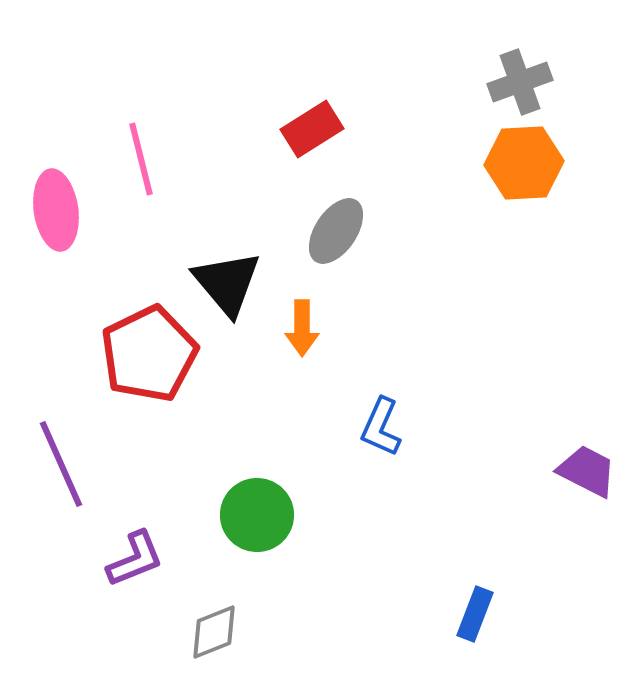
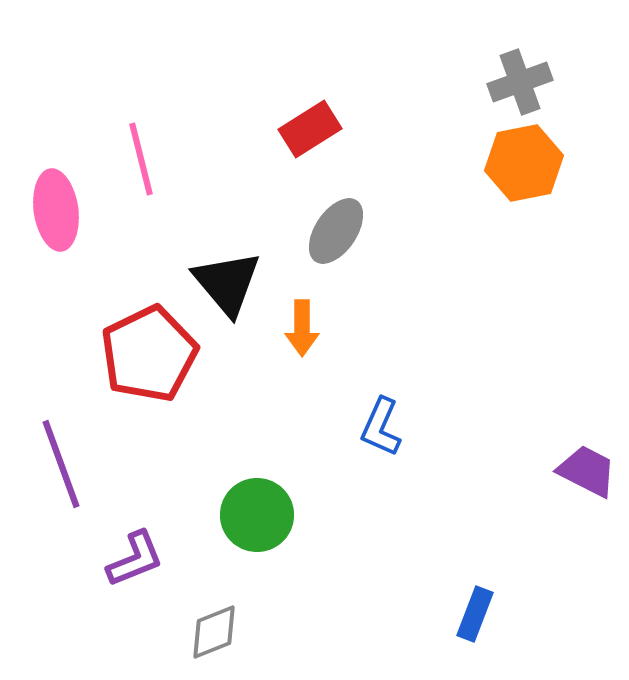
red rectangle: moved 2 px left
orange hexagon: rotated 8 degrees counterclockwise
purple line: rotated 4 degrees clockwise
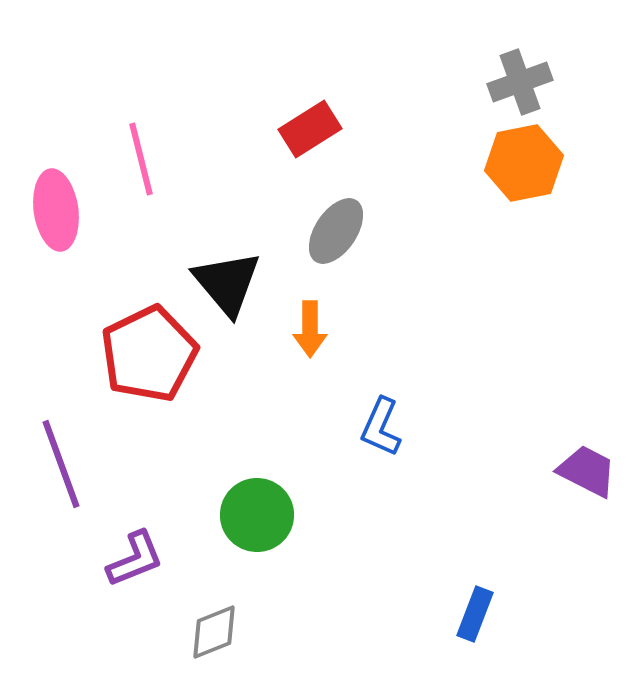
orange arrow: moved 8 px right, 1 px down
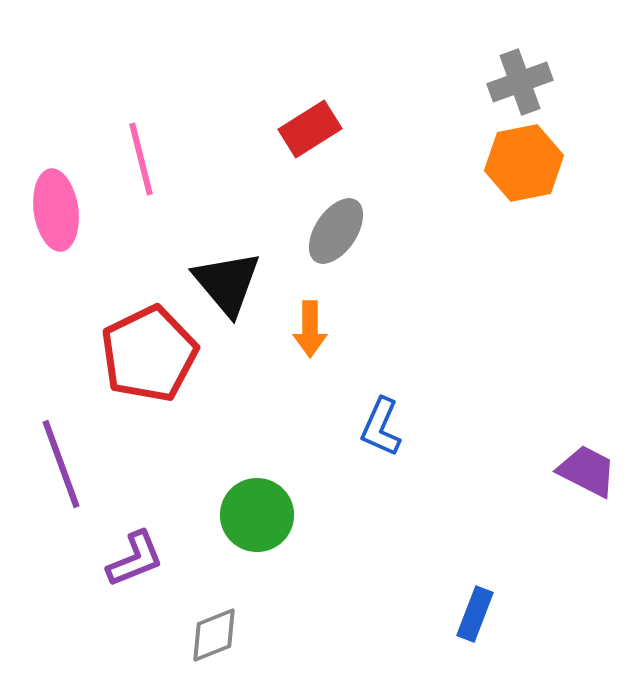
gray diamond: moved 3 px down
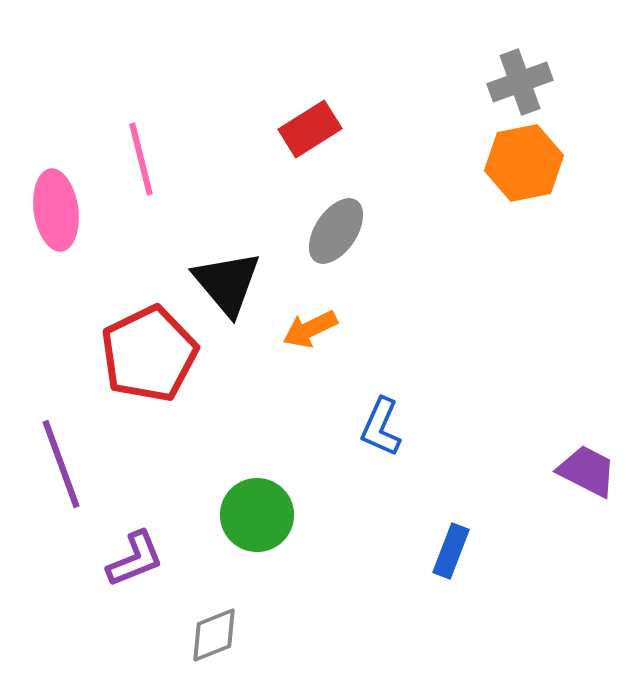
orange arrow: rotated 64 degrees clockwise
blue rectangle: moved 24 px left, 63 px up
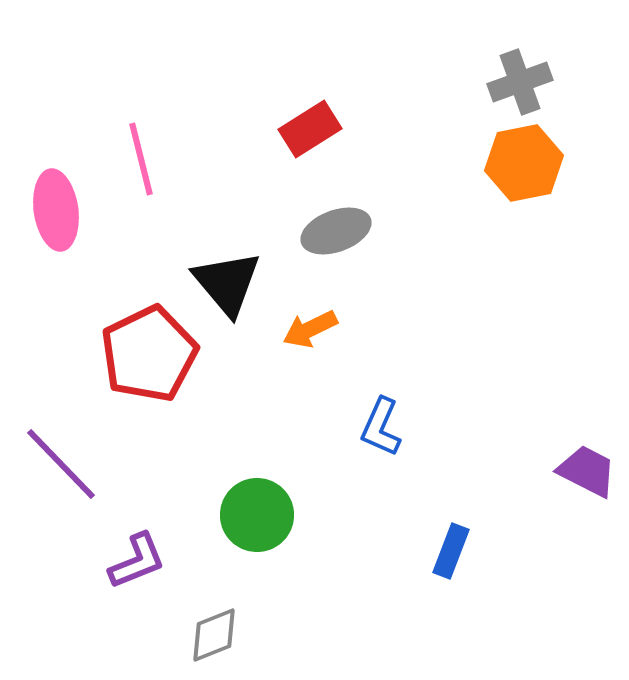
gray ellipse: rotated 36 degrees clockwise
purple line: rotated 24 degrees counterclockwise
purple L-shape: moved 2 px right, 2 px down
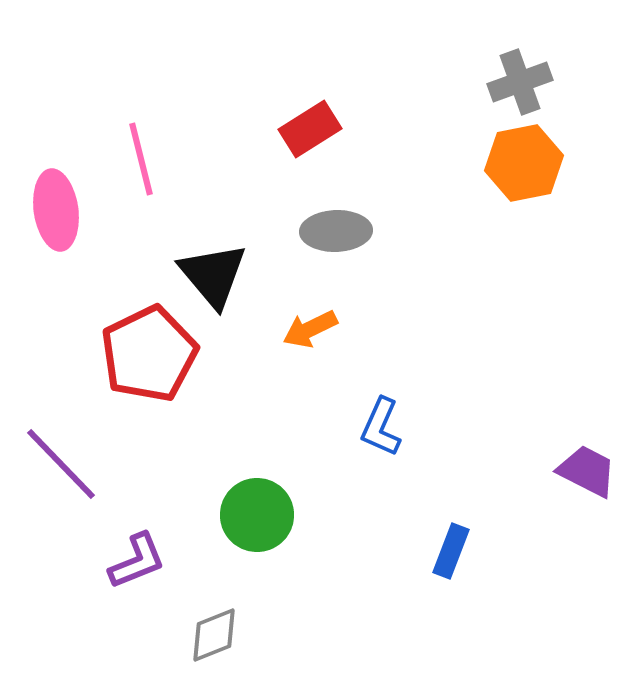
gray ellipse: rotated 18 degrees clockwise
black triangle: moved 14 px left, 8 px up
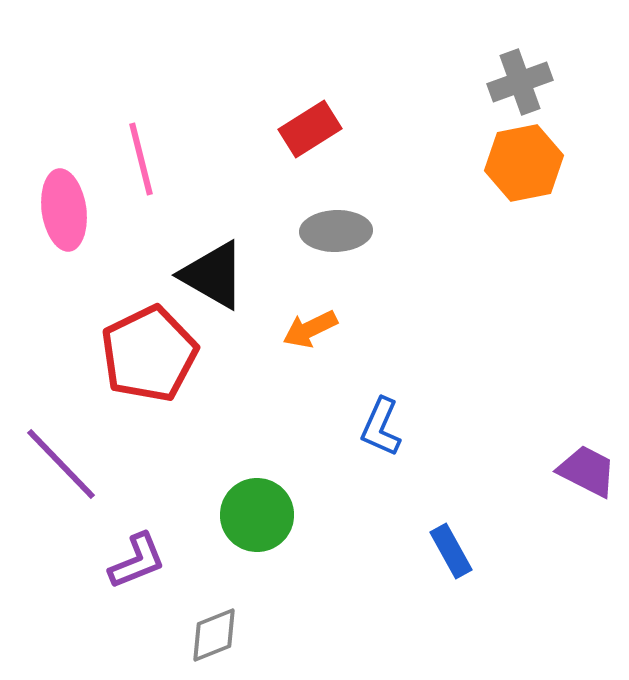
pink ellipse: moved 8 px right
black triangle: rotated 20 degrees counterclockwise
blue rectangle: rotated 50 degrees counterclockwise
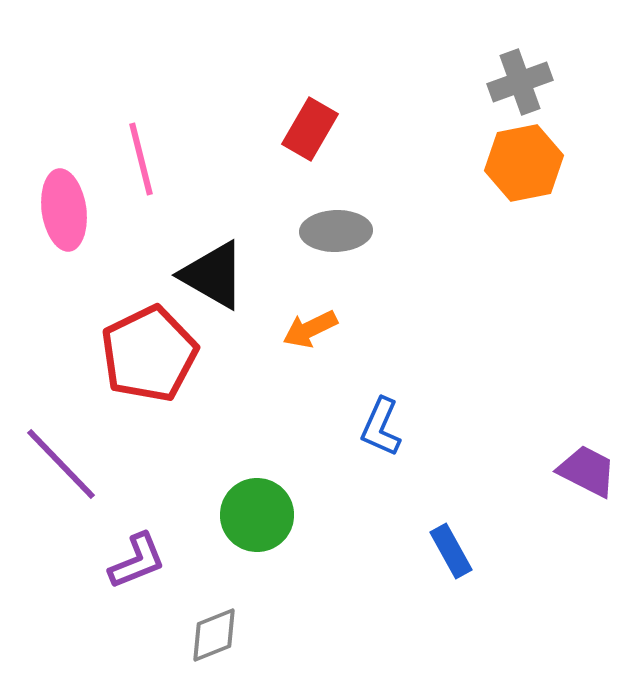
red rectangle: rotated 28 degrees counterclockwise
